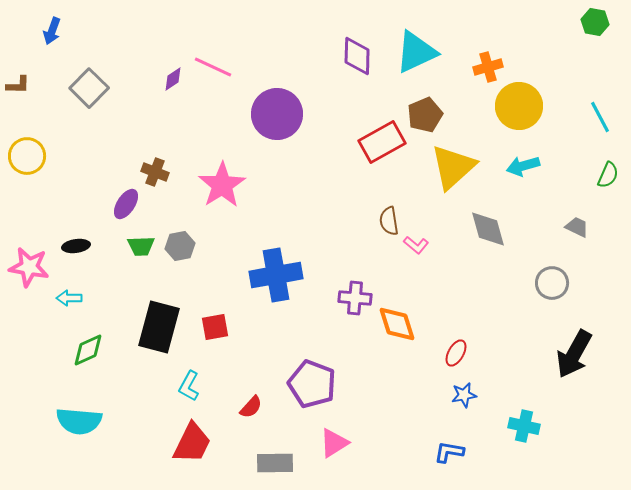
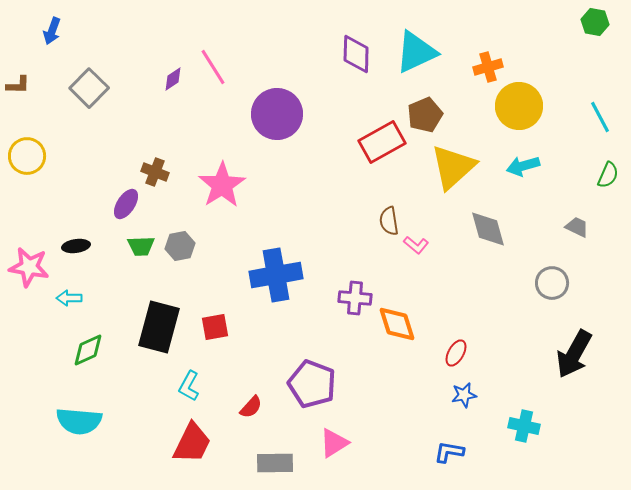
purple diamond at (357, 56): moved 1 px left, 2 px up
pink line at (213, 67): rotated 33 degrees clockwise
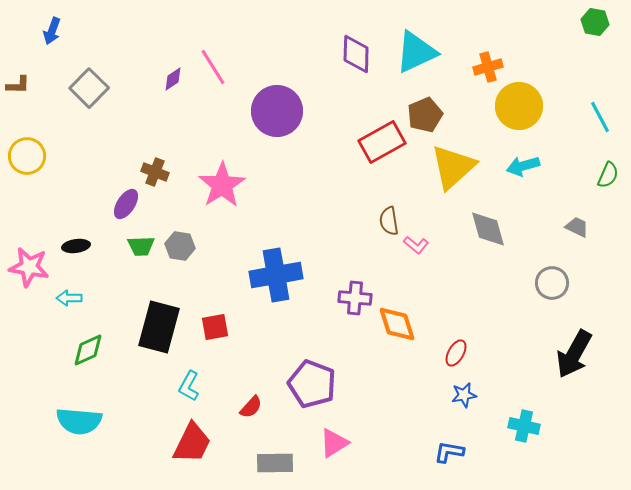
purple circle at (277, 114): moved 3 px up
gray hexagon at (180, 246): rotated 20 degrees clockwise
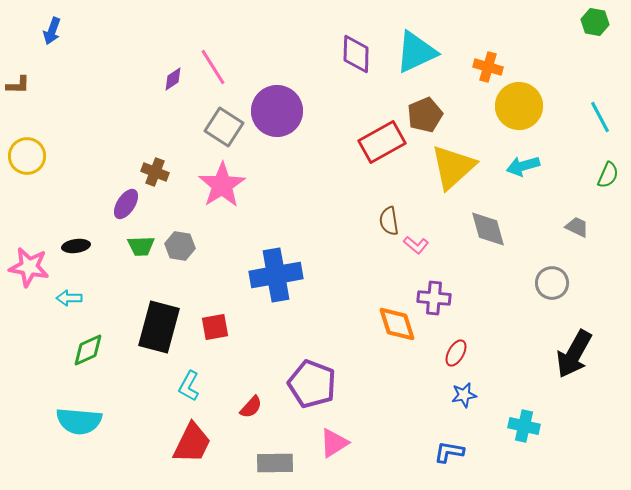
orange cross at (488, 67): rotated 32 degrees clockwise
gray square at (89, 88): moved 135 px right, 39 px down; rotated 12 degrees counterclockwise
purple cross at (355, 298): moved 79 px right
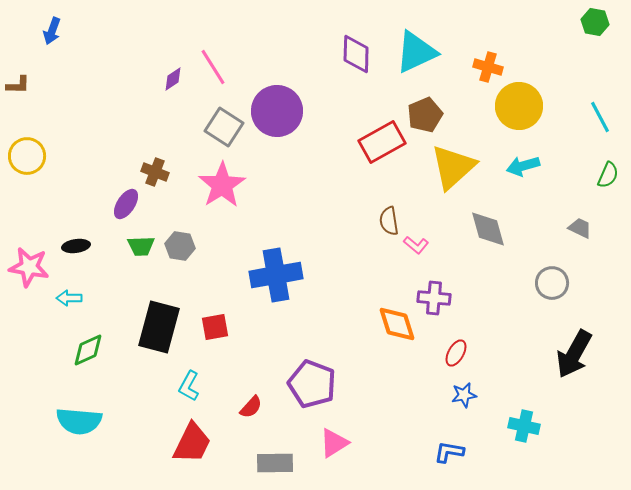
gray trapezoid at (577, 227): moved 3 px right, 1 px down
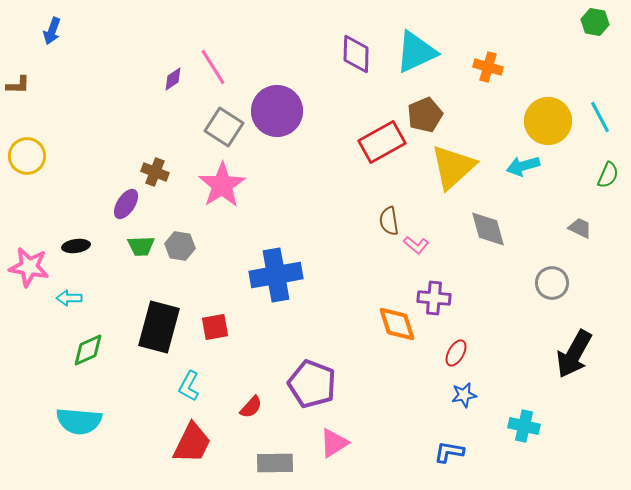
yellow circle at (519, 106): moved 29 px right, 15 px down
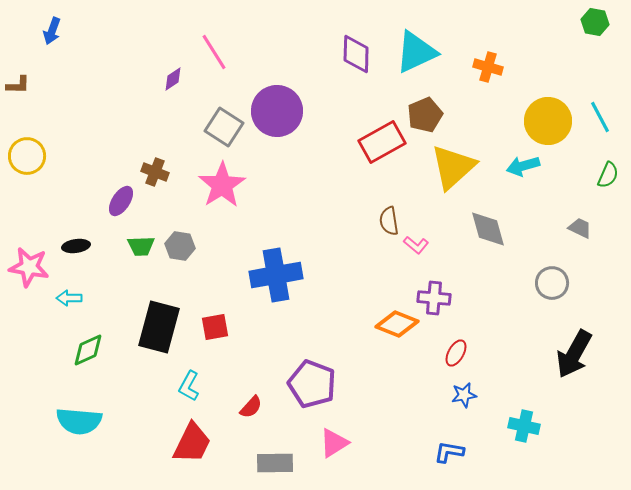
pink line at (213, 67): moved 1 px right, 15 px up
purple ellipse at (126, 204): moved 5 px left, 3 px up
orange diamond at (397, 324): rotated 51 degrees counterclockwise
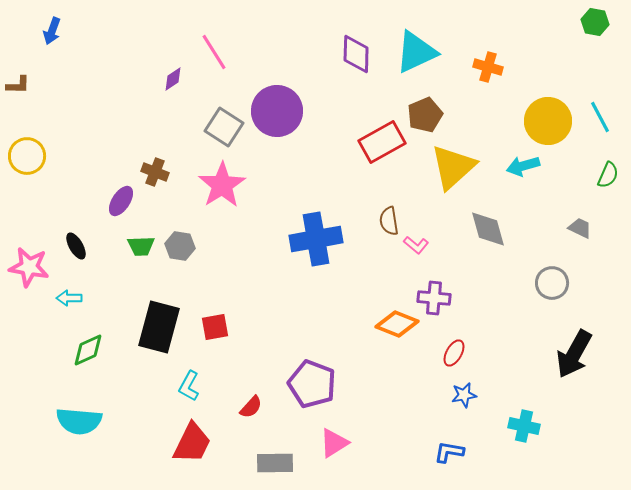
black ellipse at (76, 246): rotated 68 degrees clockwise
blue cross at (276, 275): moved 40 px right, 36 px up
red ellipse at (456, 353): moved 2 px left
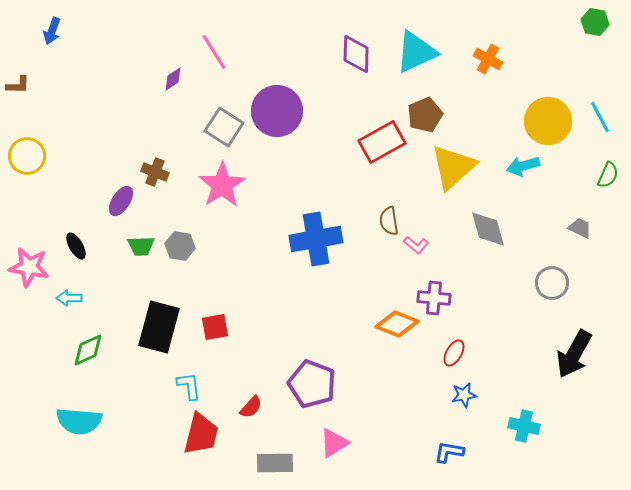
orange cross at (488, 67): moved 8 px up; rotated 12 degrees clockwise
cyan L-shape at (189, 386): rotated 144 degrees clockwise
red trapezoid at (192, 443): moved 9 px right, 9 px up; rotated 12 degrees counterclockwise
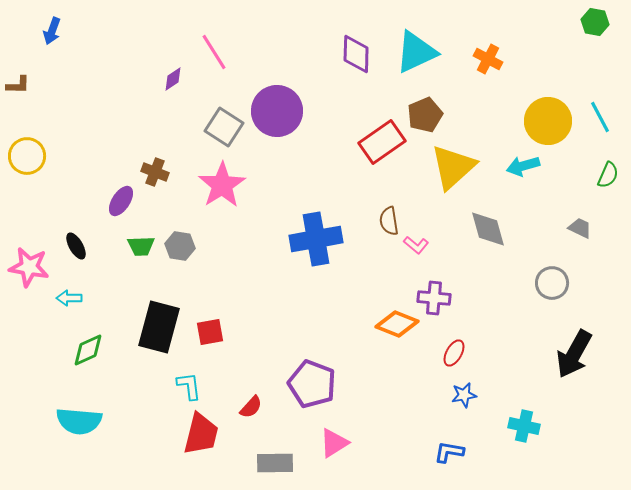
red rectangle at (382, 142): rotated 6 degrees counterclockwise
red square at (215, 327): moved 5 px left, 5 px down
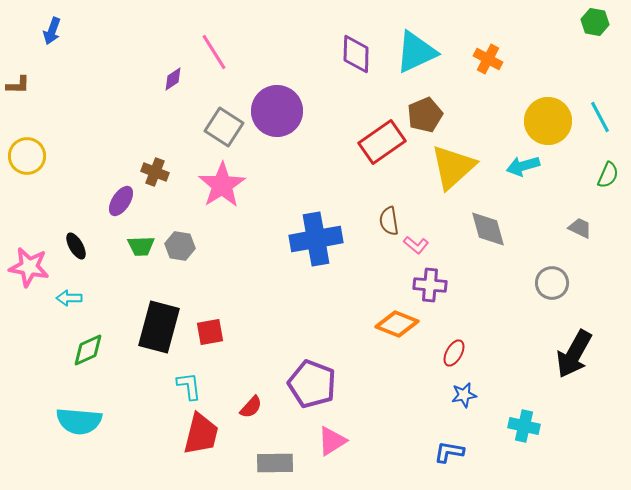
purple cross at (434, 298): moved 4 px left, 13 px up
pink triangle at (334, 443): moved 2 px left, 2 px up
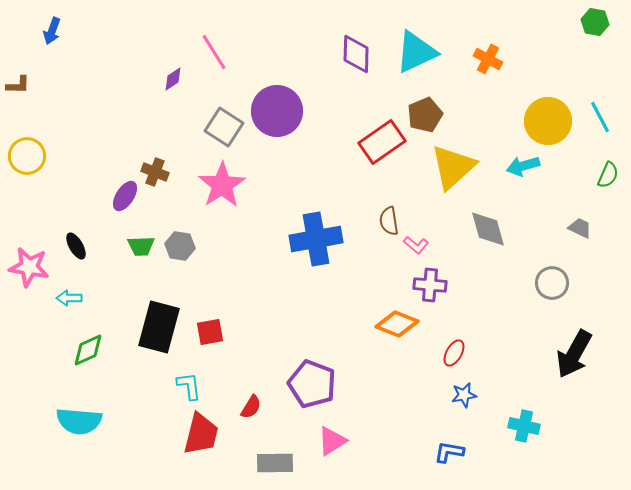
purple ellipse at (121, 201): moved 4 px right, 5 px up
red semicircle at (251, 407): rotated 10 degrees counterclockwise
